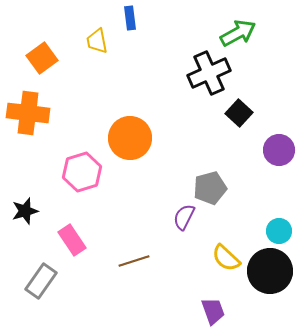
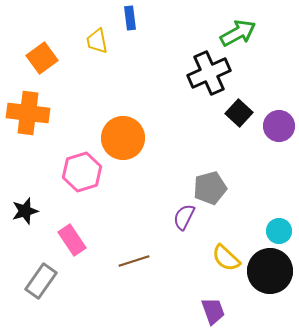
orange circle: moved 7 px left
purple circle: moved 24 px up
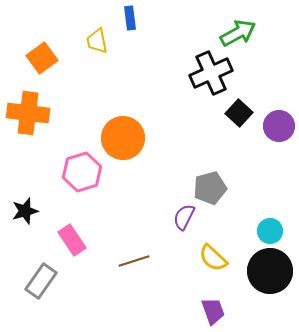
black cross: moved 2 px right
cyan circle: moved 9 px left
yellow semicircle: moved 13 px left
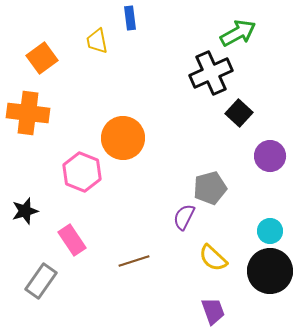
purple circle: moved 9 px left, 30 px down
pink hexagon: rotated 21 degrees counterclockwise
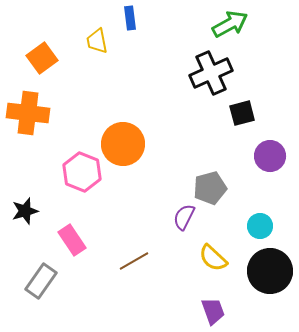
green arrow: moved 8 px left, 9 px up
black square: moved 3 px right; rotated 32 degrees clockwise
orange circle: moved 6 px down
cyan circle: moved 10 px left, 5 px up
brown line: rotated 12 degrees counterclockwise
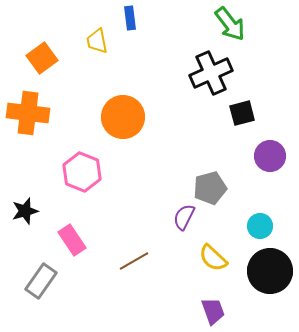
green arrow: rotated 81 degrees clockwise
orange circle: moved 27 px up
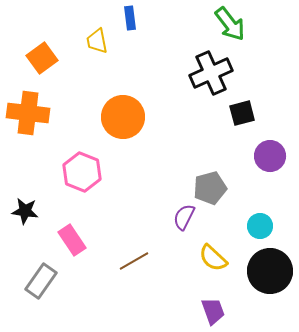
black star: rotated 24 degrees clockwise
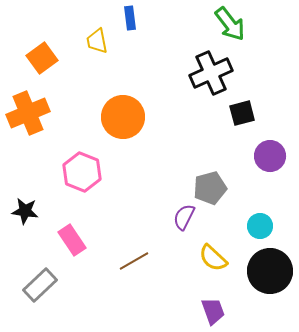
orange cross: rotated 30 degrees counterclockwise
gray rectangle: moved 1 px left, 4 px down; rotated 12 degrees clockwise
